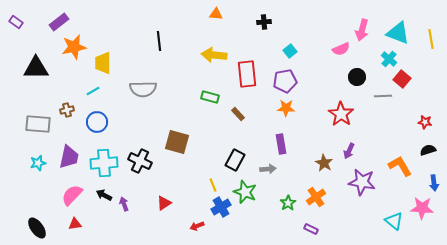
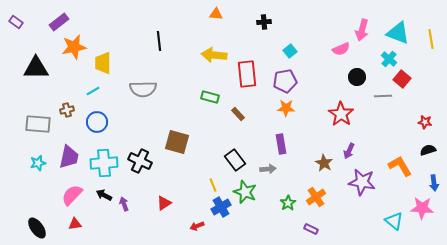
black rectangle at (235, 160): rotated 65 degrees counterclockwise
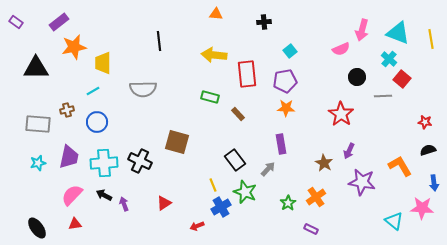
gray arrow at (268, 169): rotated 42 degrees counterclockwise
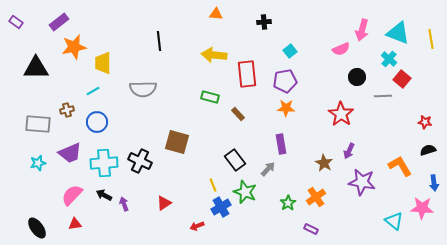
purple trapezoid at (69, 157): moved 1 px right, 4 px up; rotated 55 degrees clockwise
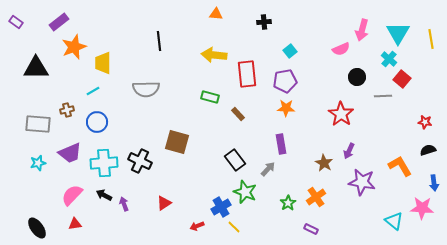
cyan triangle at (398, 33): rotated 40 degrees clockwise
orange star at (74, 47): rotated 10 degrees counterclockwise
gray semicircle at (143, 89): moved 3 px right
yellow line at (213, 185): moved 21 px right, 42 px down; rotated 24 degrees counterclockwise
